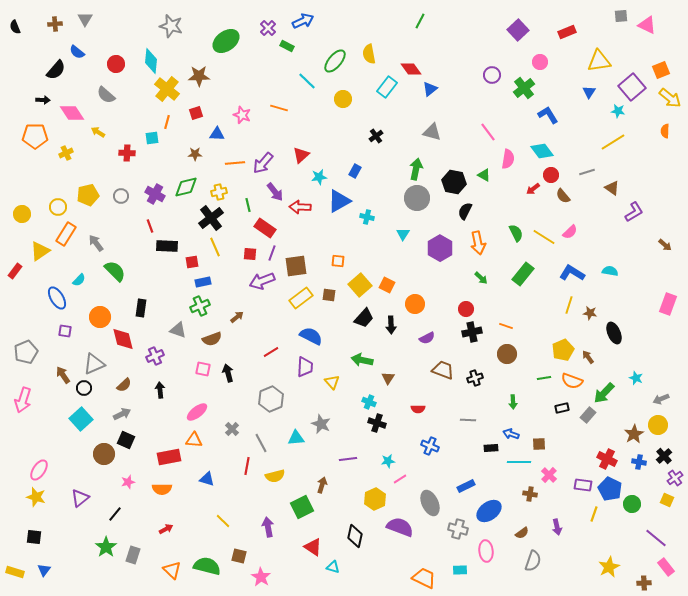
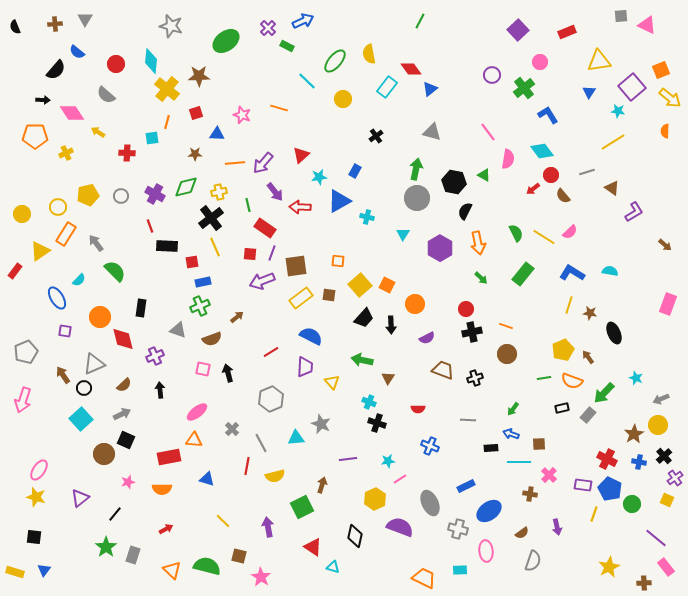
green arrow at (513, 402): moved 7 px down; rotated 40 degrees clockwise
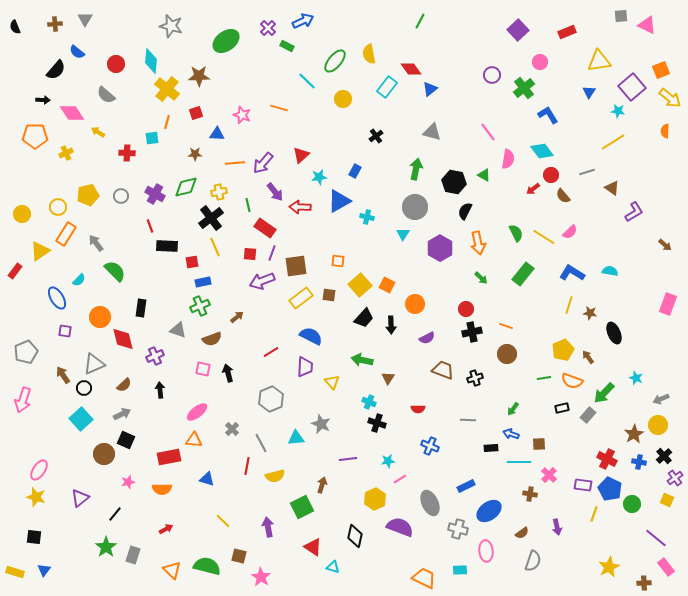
gray circle at (417, 198): moved 2 px left, 9 px down
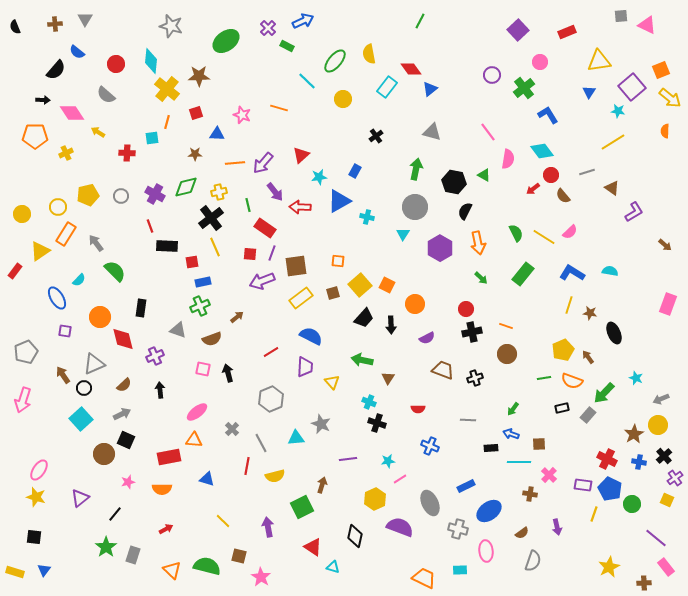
brown square at (329, 295): moved 4 px right, 2 px up; rotated 24 degrees counterclockwise
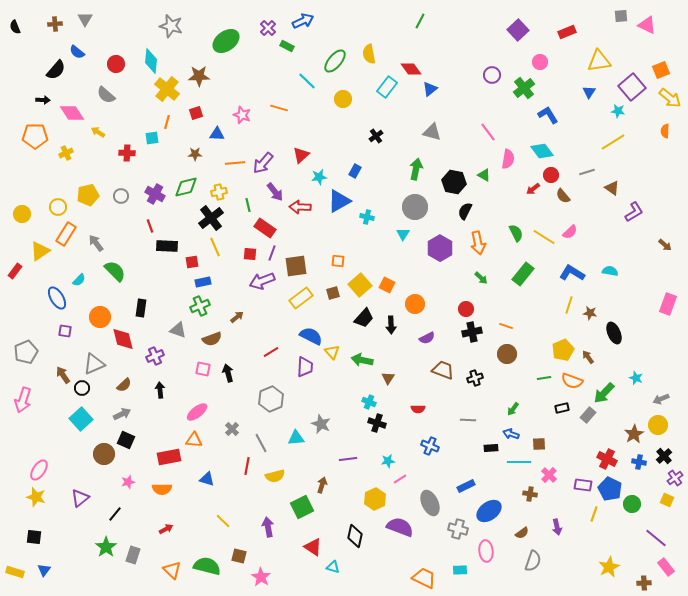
yellow triangle at (332, 382): moved 30 px up
black circle at (84, 388): moved 2 px left
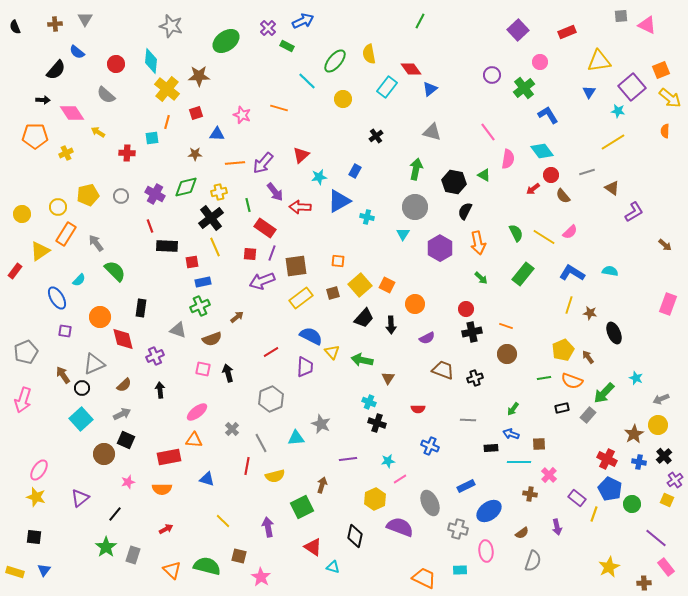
purple cross at (675, 478): moved 2 px down
purple rectangle at (583, 485): moved 6 px left, 13 px down; rotated 30 degrees clockwise
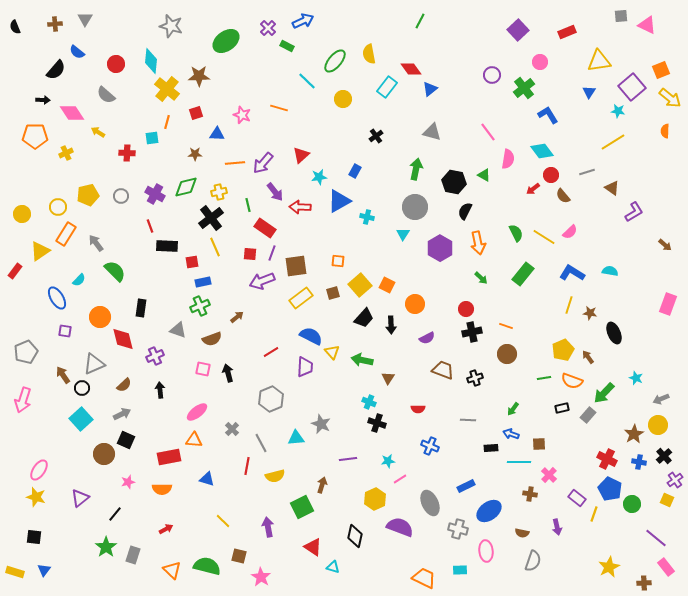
brown semicircle at (522, 533): rotated 48 degrees clockwise
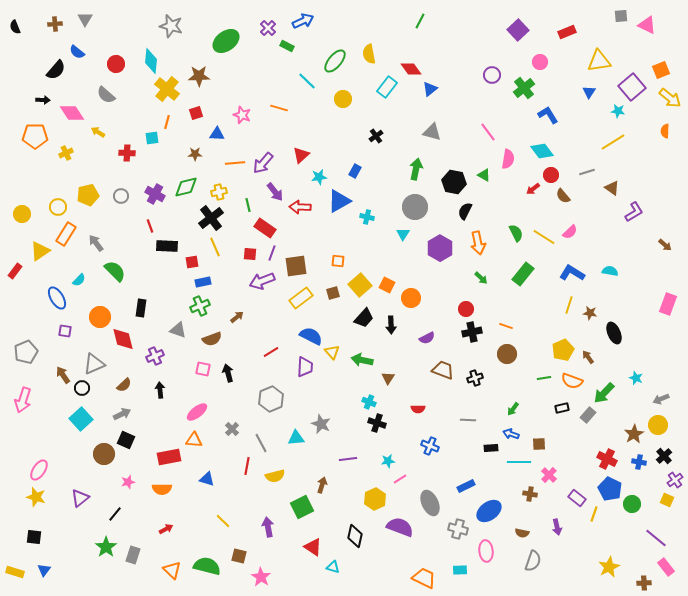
orange circle at (415, 304): moved 4 px left, 6 px up
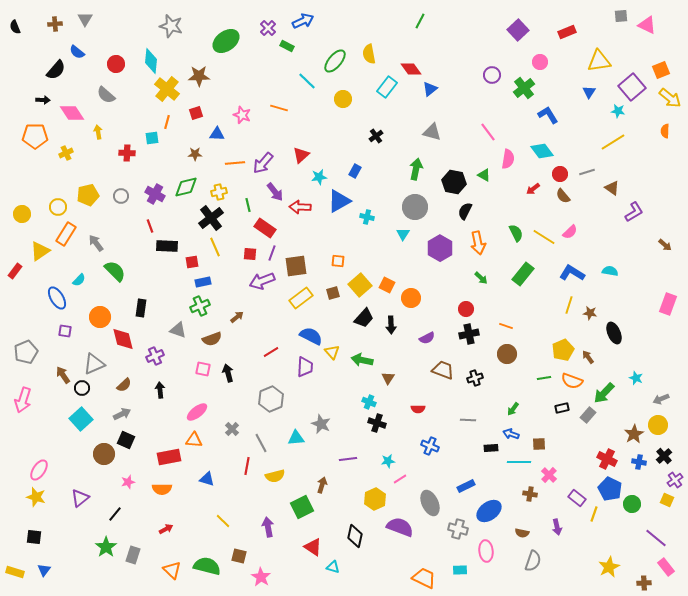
yellow arrow at (98, 132): rotated 48 degrees clockwise
red circle at (551, 175): moved 9 px right, 1 px up
black cross at (472, 332): moved 3 px left, 2 px down
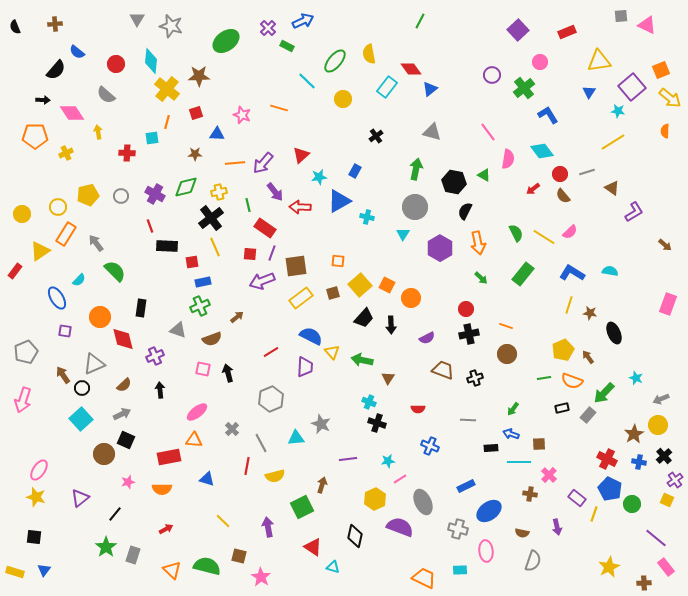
gray triangle at (85, 19): moved 52 px right
gray ellipse at (430, 503): moved 7 px left, 1 px up
